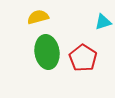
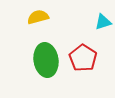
green ellipse: moved 1 px left, 8 px down
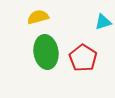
green ellipse: moved 8 px up
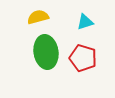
cyan triangle: moved 18 px left
red pentagon: rotated 16 degrees counterclockwise
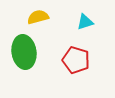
green ellipse: moved 22 px left
red pentagon: moved 7 px left, 2 px down
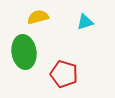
red pentagon: moved 12 px left, 14 px down
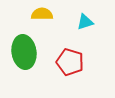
yellow semicircle: moved 4 px right, 3 px up; rotated 15 degrees clockwise
red pentagon: moved 6 px right, 12 px up
